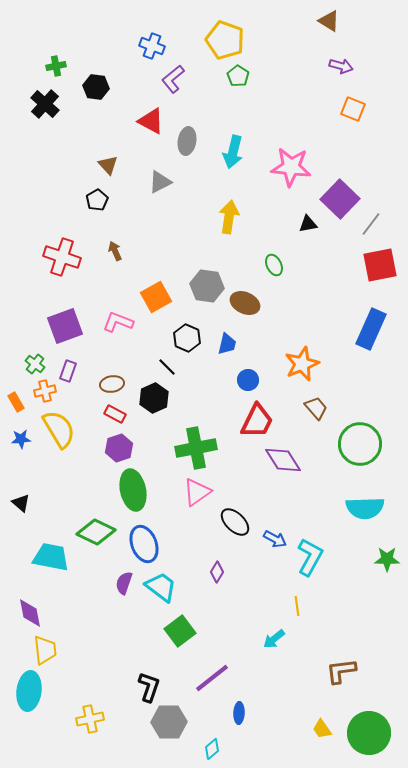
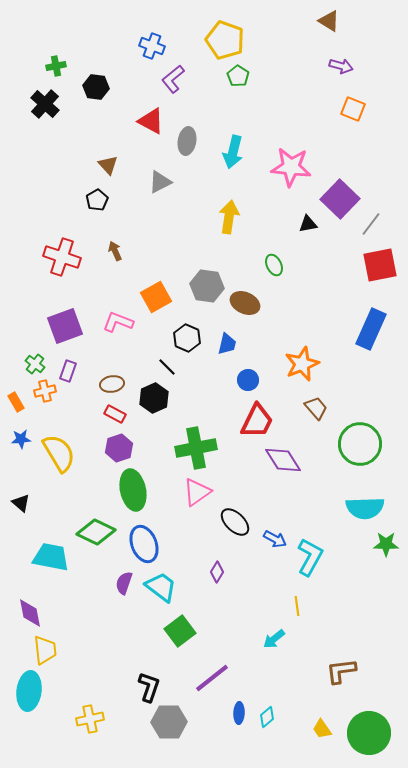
yellow semicircle at (59, 429): moved 24 px down
green star at (387, 559): moved 1 px left, 15 px up
cyan diamond at (212, 749): moved 55 px right, 32 px up
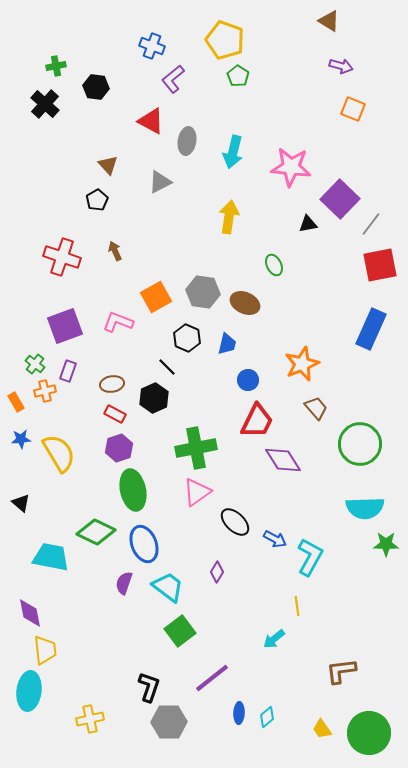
gray hexagon at (207, 286): moved 4 px left, 6 px down
cyan trapezoid at (161, 587): moved 7 px right
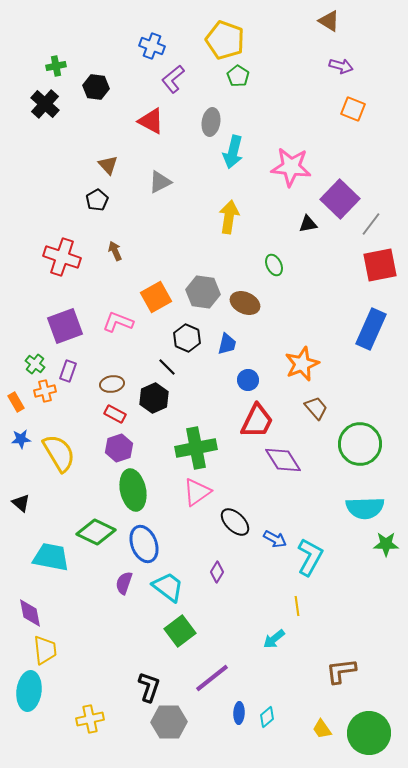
gray ellipse at (187, 141): moved 24 px right, 19 px up
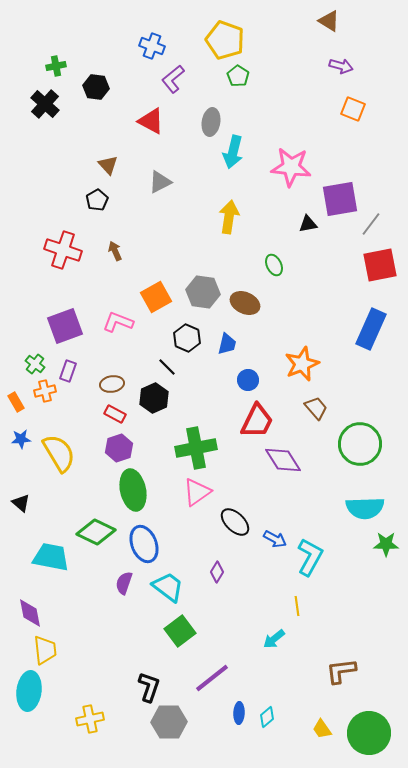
purple square at (340, 199): rotated 36 degrees clockwise
red cross at (62, 257): moved 1 px right, 7 px up
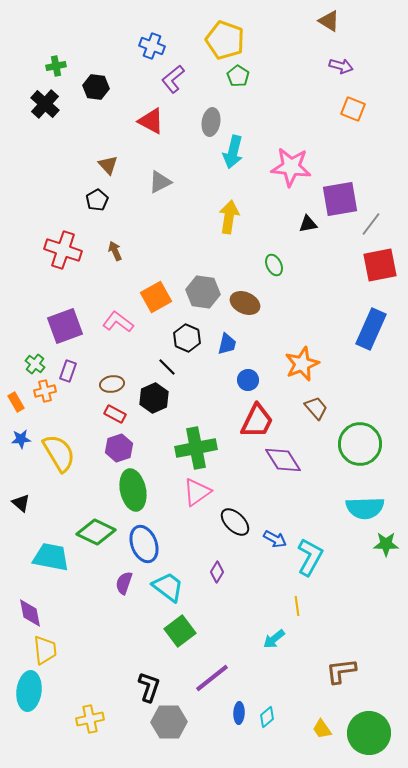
pink L-shape at (118, 322): rotated 16 degrees clockwise
